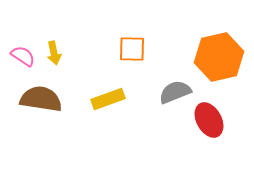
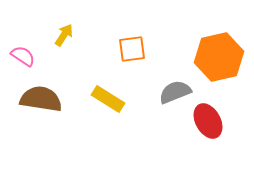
orange square: rotated 8 degrees counterclockwise
yellow arrow: moved 10 px right, 18 px up; rotated 135 degrees counterclockwise
yellow rectangle: rotated 52 degrees clockwise
red ellipse: moved 1 px left, 1 px down
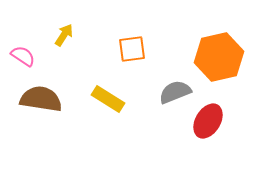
red ellipse: rotated 60 degrees clockwise
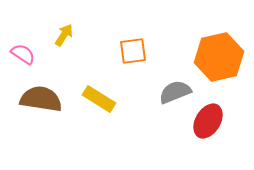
orange square: moved 1 px right, 2 px down
pink semicircle: moved 2 px up
yellow rectangle: moved 9 px left
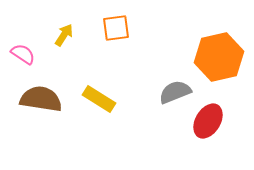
orange square: moved 17 px left, 23 px up
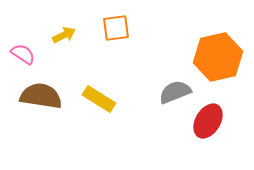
yellow arrow: rotated 30 degrees clockwise
orange hexagon: moved 1 px left
brown semicircle: moved 3 px up
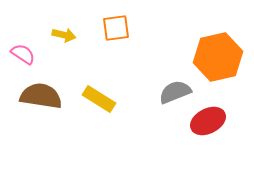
yellow arrow: rotated 40 degrees clockwise
red ellipse: rotated 32 degrees clockwise
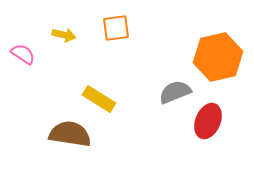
brown semicircle: moved 29 px right, 38 px down
red ellipse: rotated 40 degrees counterclockwise
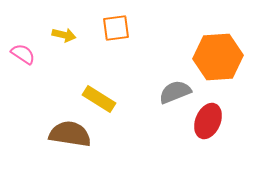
orange hexagon: rotated 9 degrees clockwise
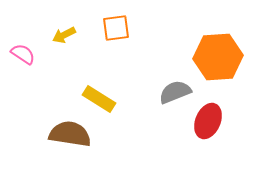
yellow arrow: rotated 140 degrees clockwise
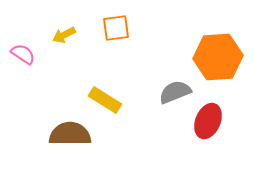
yellow rectangle: moved 6 px right, 1 px down
brown semicircle: rotated 9 degrees counterclockwise
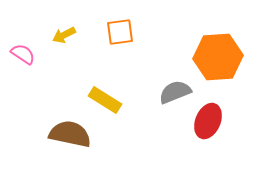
orange square: moved 4 px right, 4 px down
brown semicircle: rotated 12 degrees clockwise
